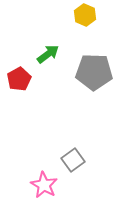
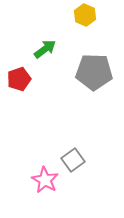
green arrow: moved 3 px left, 5 px up
red pentagon: rotated 10 degrees clockwise
pink star: moved 1 px right, 5 px up
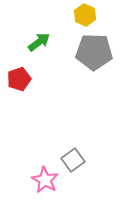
green arrow: moved 6 px left, 7 px up
gray pentagon: moved 20 px up
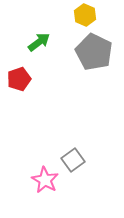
gray pentagon: rotated 24 degrees clockwise
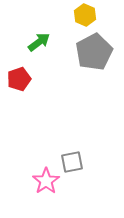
gray pentagon: rotated 18 degrees clockwise
gray square: moved 1 px left, 2 px down; rotated 25 degrees clockwise
pink star: moved 1 px right, 1 px down; rotated 8 degrees clockwise
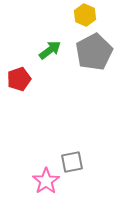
green arrow: moved 11 px right, 8 px down
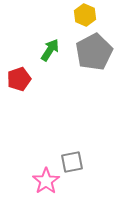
green arrow: rotated 20 degrees counterclockwise
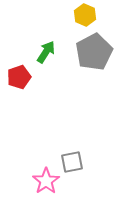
green arrow: moved 4 px left, 2 px down
red pentagon: moved 2 px up
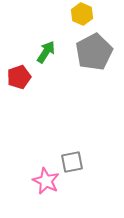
yellow hexagon: moved 3 px left, 1 px up
pink star: rotated 12 degrees counterclockwise
